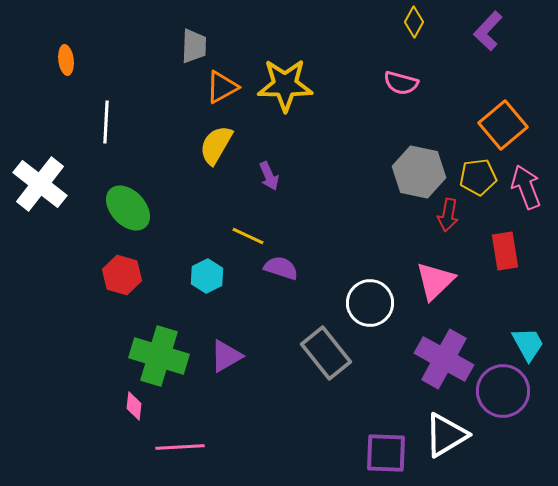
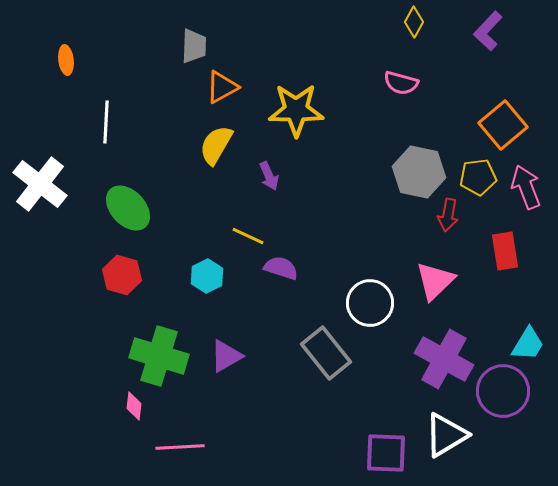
yellow star: moved 11 px right, 25 px down
cyan trapezoid: rotated 60 degrees clockwise
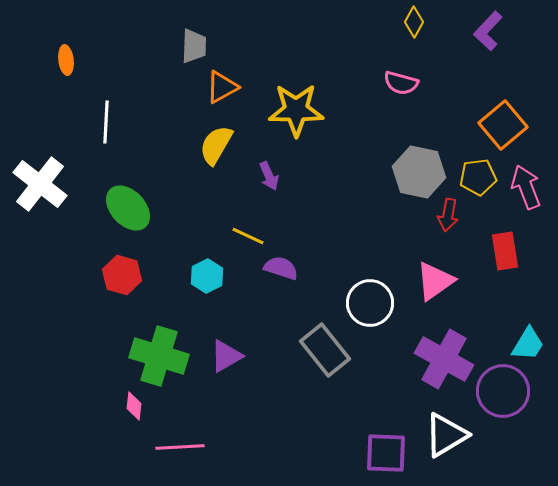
pink triangle: rotated 9 degrees clockwise
gray rectangle: moved 1 px left, 3 px up
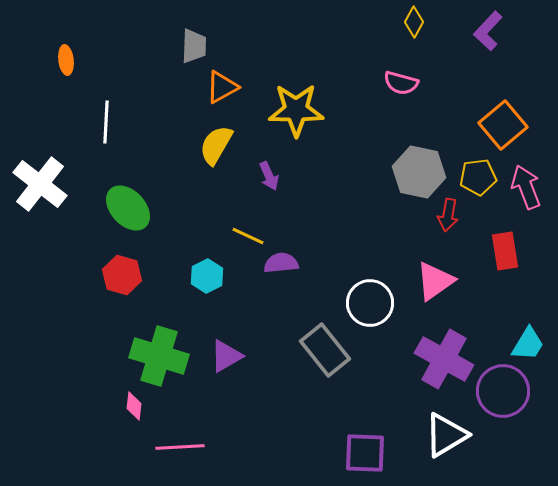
purple semicircle: moved 5 px up; rotated 24 degrees counterclockwise
purple square: moved 21 px left
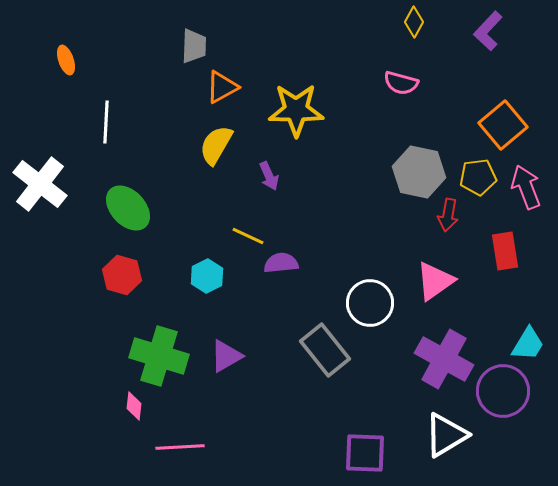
orange ellipse: rotated 12 degrees counterclockwise
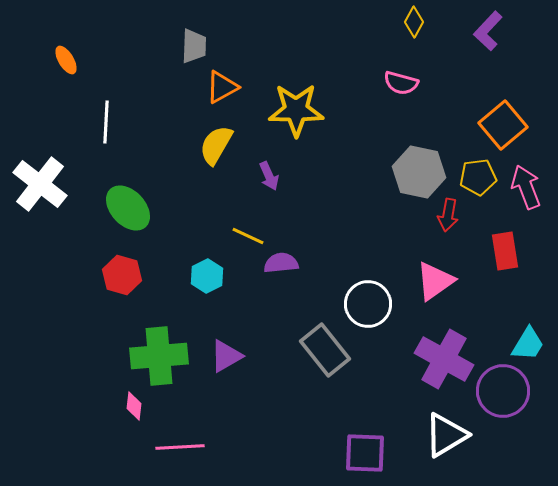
orange ellipse: rotated 12 degrees counterclockwise
white circle: moved 2 px left, 1 px down
green cross: rotated 22 degrees counterclockwise
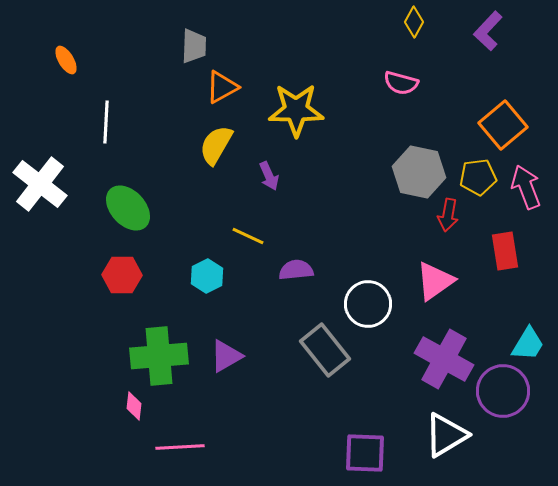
purple semicircle: moved 15 px right, 7 px down
red hexagon: rotated 15 degrees counterclockwise
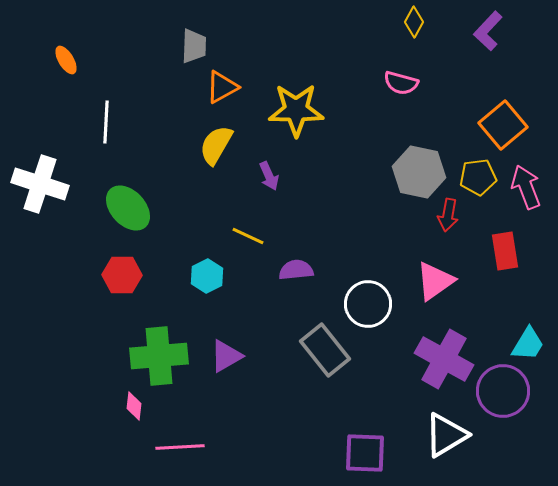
white cross: rotated 20 degrees counterclockwise
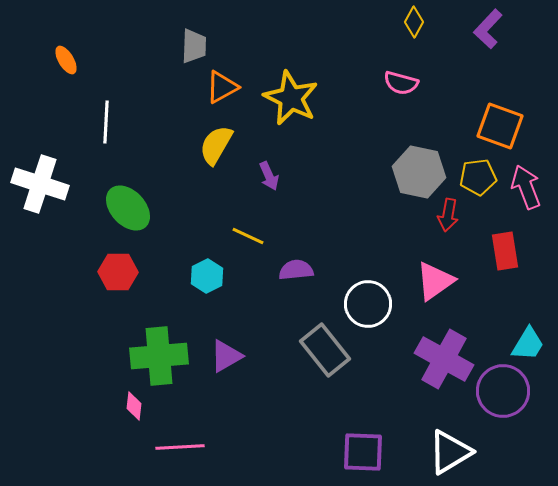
purple L-shape: moved 2 px up
yellow star: moved 5 px left, 12 px up; rotated 26 degrees clockwise
orange square: moved 3 px left, 1 px down; rotated 30 degrees counterclockwise
red hexagon: moved 4 px left, 3 px up
white triangle: moved 4 px right, 17 px down
purple square: moved 2 px left, 1 px up
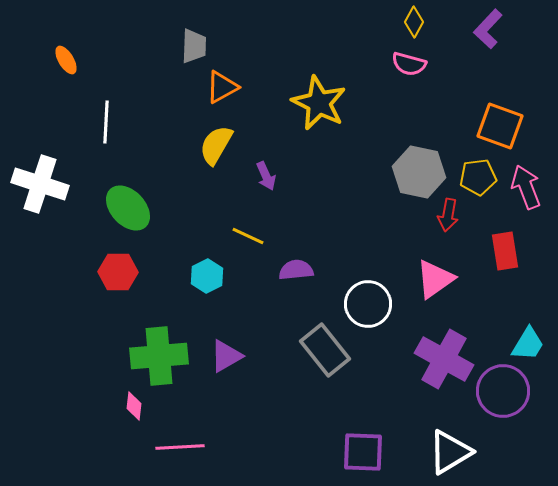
pink semicircle: moved 8 px right, 19 px up
yellow star: moved 28 px right, 5 px down
purple arrow: moved 3 px left
pink triangle: moved 2 px up
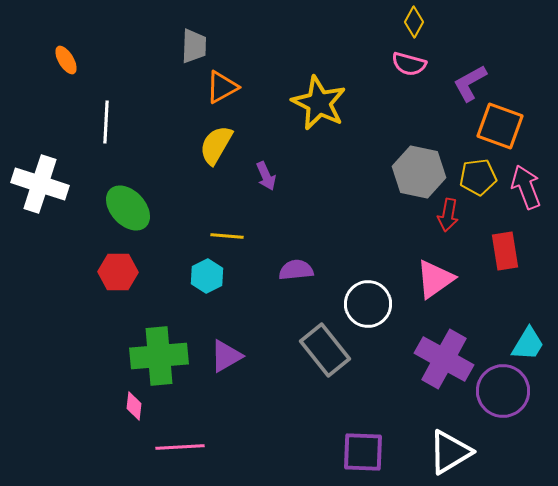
purple L-shape: moved 18 px left, 54 px down; rotated 18 degrees clockwise
yellow line: moved 21 px left; rotated 20 degrees counterclockwise
